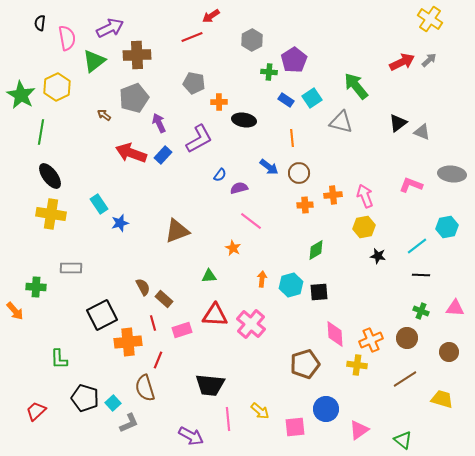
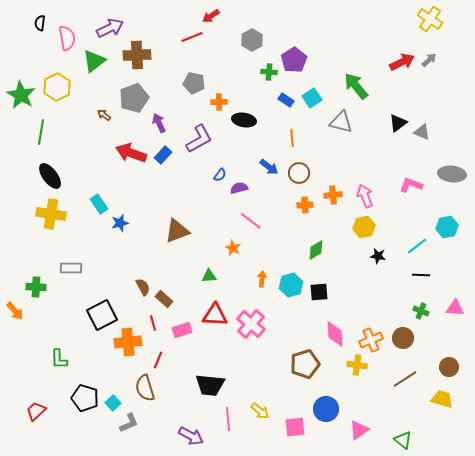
brown circle at (407, 338): moved 4 px left
brown circle at (449, 352): moved 15 px down
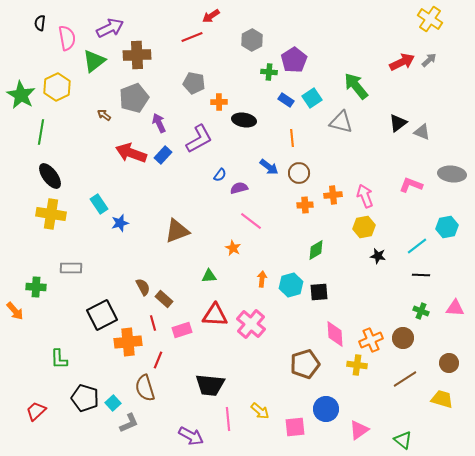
brown circle at (449, 367): moved 4 px up
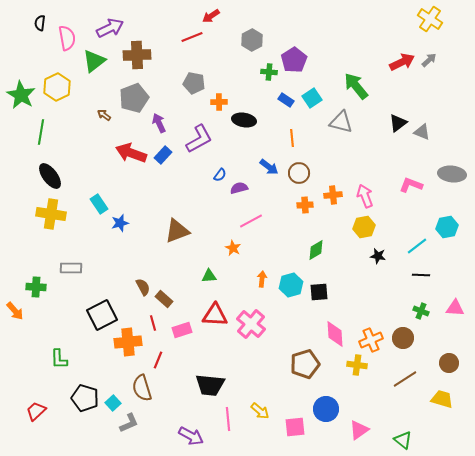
pink line at (251, 221): rotated 65 degrees counterclockwise
brown semicircle at (145, 388): moved 3 px left
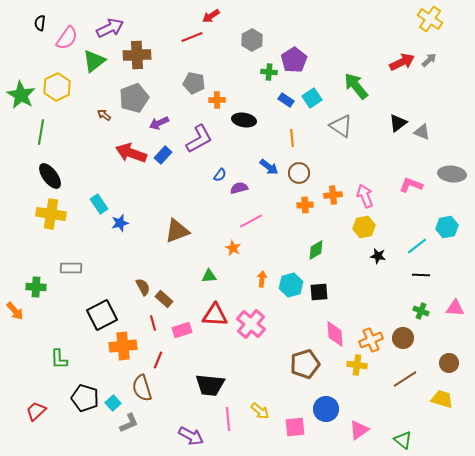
pink semicircle at (67, 38): rotated 45 degrees clockwise
orange cross at (219, 102): moved 2 px left, 2 px up
gray triangle at (341, 122): moved 4 px down; rotated 20 degrees clockwise
purple arrow at (159, 123): rotated 90 degrees counterclockwise
orange cross at (128, 342): moved 5 px left, 4 px down
